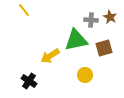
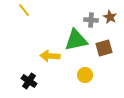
yellow arrow: rotated 36 degrees clockwise
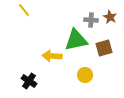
yellow arrow: moved 2 px right
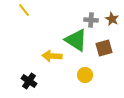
brown star: moved 2 px right, 2 px down
green triangle: rotated 45 degrees clockwise
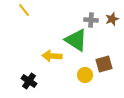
brown star: rotated 24 degrees clockwise
brown square: moved 16 px down
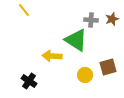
brown square: moved 4 px right, 3 px down
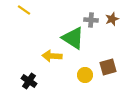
yellow line: rotated 16 degrees counterclockwise
green triangle: moved 3 px left, 2 px up
